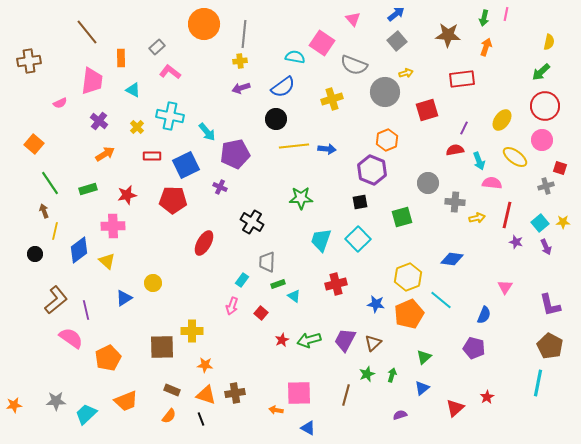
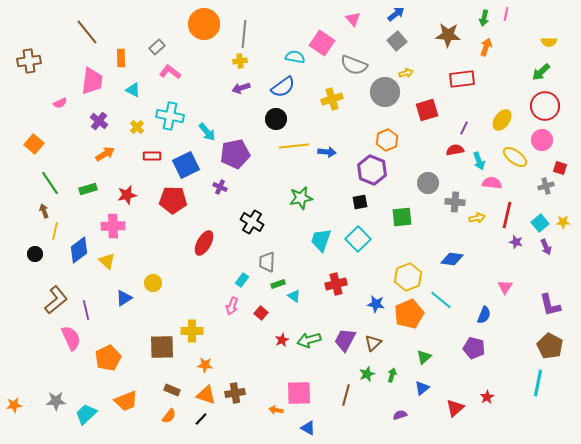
yellow semicircle at (549, 42): rotated 77 degrees clockwise
blue arrow at (327, 149): moved 3 px down
green star at (301, 198): rotated 10 degrees counterclockwise
green square at (402, 217): rotated 10 degrees clockwise
pink semicircle at (71, 338): rotated 30 degrees clockwise
black line at (201, 419): rotated 64 degrees clockwise
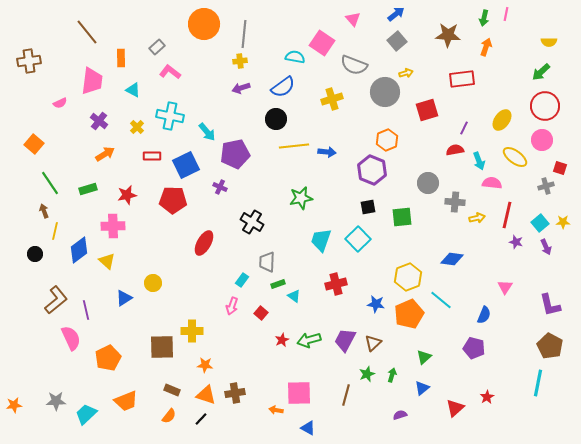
black square at (360, 202): moved 8 px right, 5 px down
